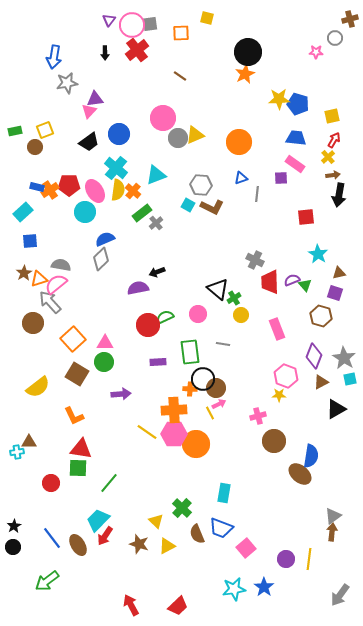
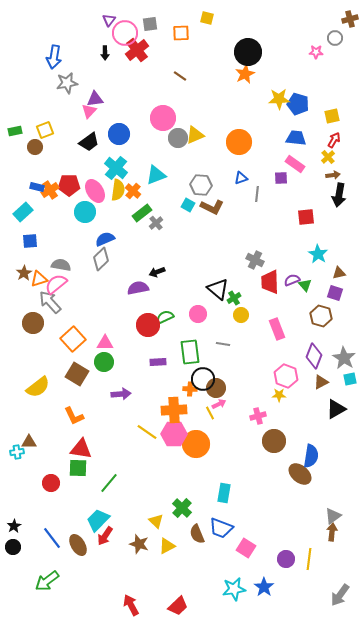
pink circle at (132, 25): moved 7 px left, 8 px down
pink square at (246, 548): rotated 18 degrees counterclockwise
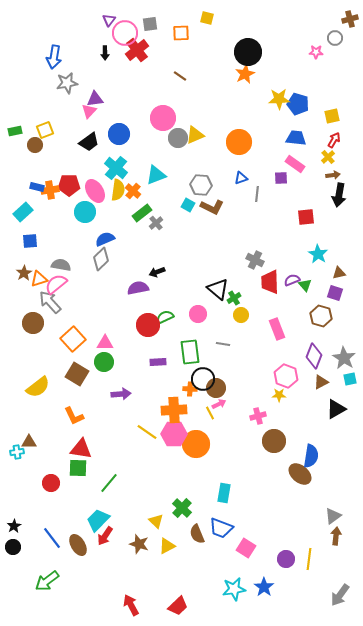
brown circle at (35, 147): moved 2 px up
orange cross at (50, 190): rotated 24 degrees clockwise
brown arrow at (332, 532): moved 4 px right, 4 px down
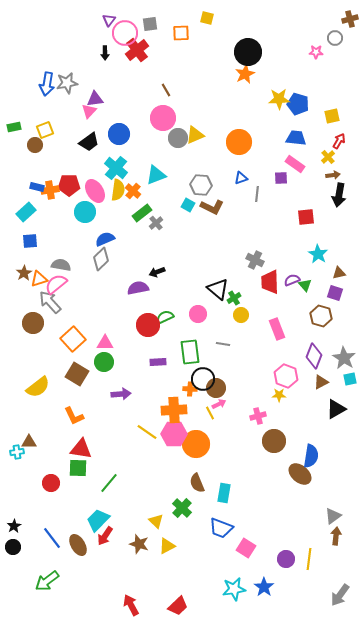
blue arrow at (54, 57): moved 7 px left, 27 px down
brown line at (180, 76): moved 14 px left, 14 px down; rotated 24 degrees clockwise
green rectangle at (15, 131): moved 1 px left, 4 px up
red arrow at (334, 140): moved 5 px right, 1 px down
cyan rectangle at (23, 212): moved 3 px right
brown semicircle at (197, 534): moved 51 px up
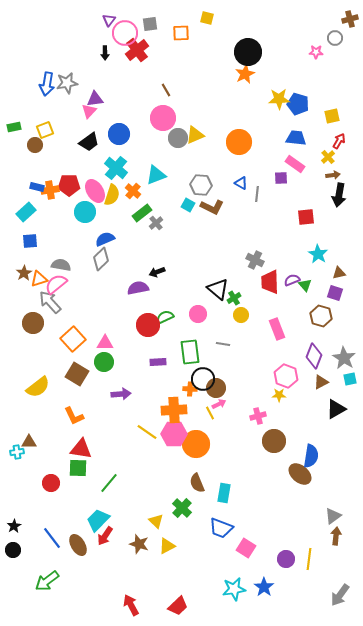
blue triangle at (241, 178): moved 5 px down; rotated 48 degrees clockwise
yellow semicircle at (118, 190): moved 6 px left, 5 px down; rotated 10 degrees clockwise
black circle at (13, 547): moved 3 px down
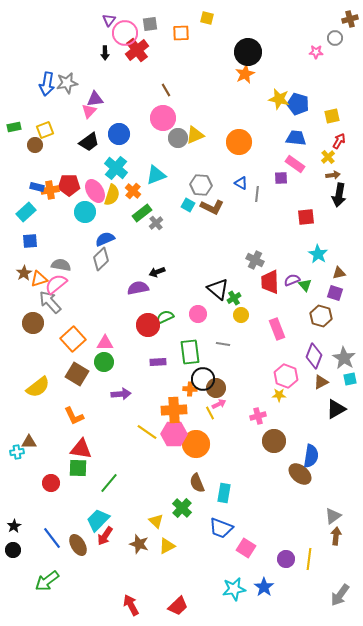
yellow star at (279, 99): rotated 15 degrees clockwise
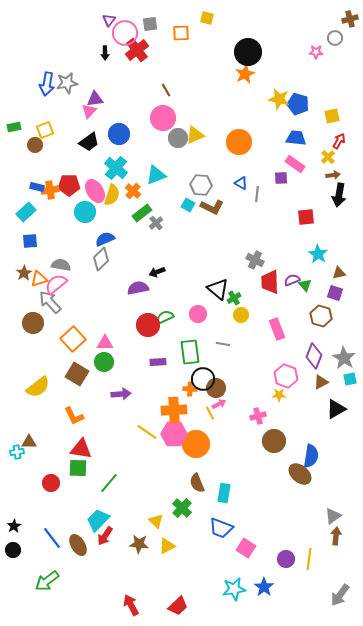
brown star at (139, 544): rotated 12 degrees counterclockwise
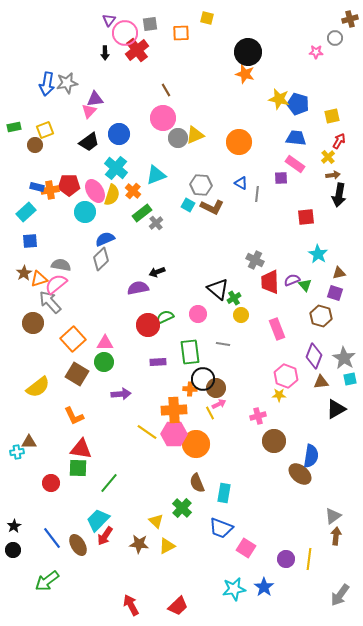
orange star at (245, 74): rotated 30 degrees counterclockwise
brown triangle at (321, 382): rotated 21 degrees clockwise
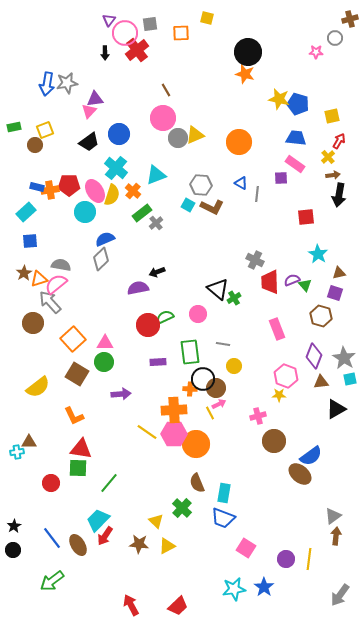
yellow circle at (241, 315): moved 7 px left, 51 px down
blue semicircle at (311, 456): rotated 45 degrees clockwise
blue trapezoid at (221, 528): moved 2 px right, 10 px up
green arrow at (47, 581): moved 5 px right
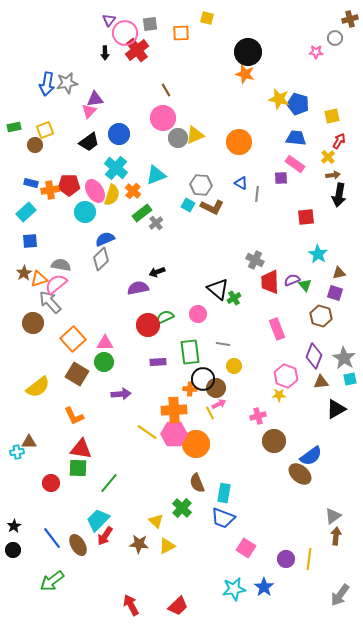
blue rectangle at (37, 187): moved 6 px left, 4 px up
